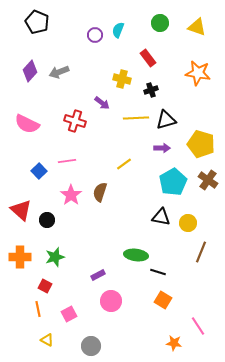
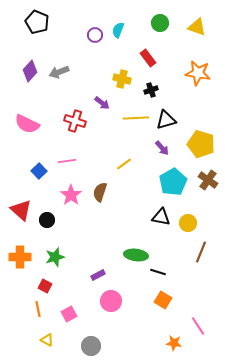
purple arrow at (162, 148): rotated 49 degrees clockwise
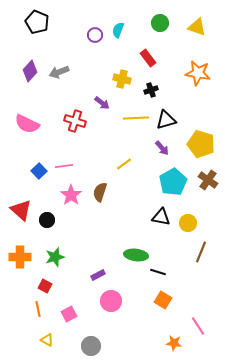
pink line at (67, 161): moved 3 px left, 5 px down
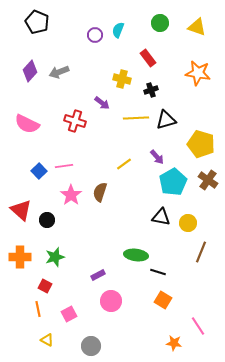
purple arrow at (162, 148): moved 5 px left, 9 px down
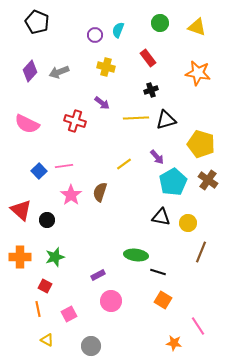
yellow cross at (122, 79): moved 16 px left, 12 px up
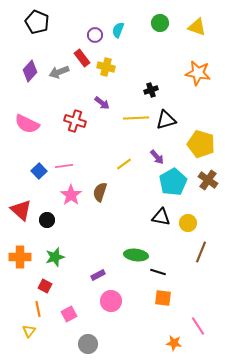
red rectangle at (148, 58): moved 66 px left
orange square at (163, 300): moved 2 px up; rotated 24 degrees counterclockwise
yellow triangle at (47, 340): moved 18 px left, 9 px up; rotated 40 degrees clockwise
gray circle at (91, 346): moved 3 px left, 2 px up
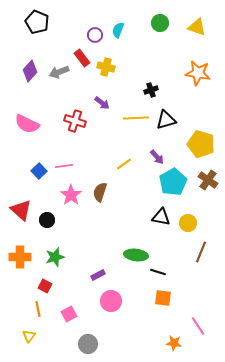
yellow triangle at (29, 331): moved 5 px down
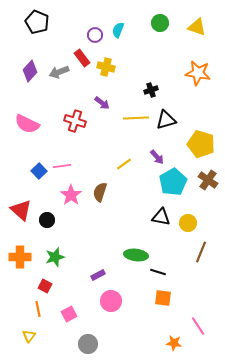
pink line at (64, 166): moved 2 px left
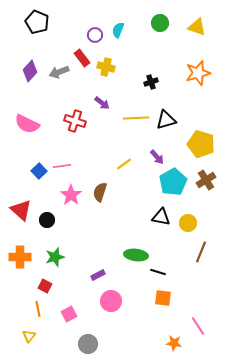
orange star at (198, 73): rotated 25 degrees counterclockwise
black cross at (151, 90): moved 8 px up
brown cross at (208, 180): moved 2 px left; rotated 24 degrees clockwise
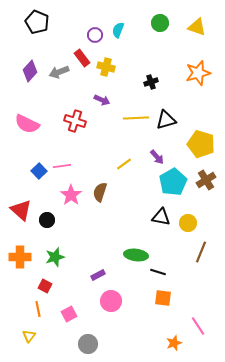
purple arrow at (102, 103): moved 3 px up; rotated 14 degrees counterclockwise
orange star at (174, 343): rotated 28 degrees counterclockwise
